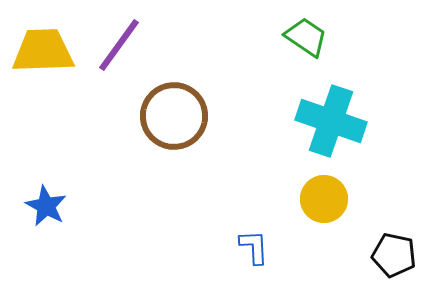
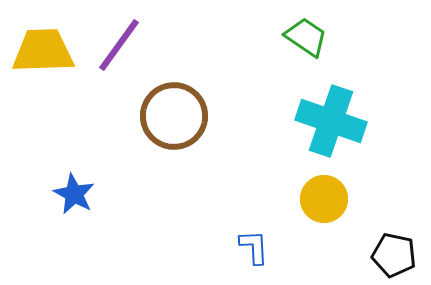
blue star: moved 28 px right, 12 px up
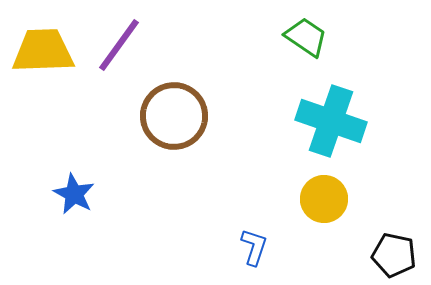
blue L-shape: rotated 21 degrees clockwise
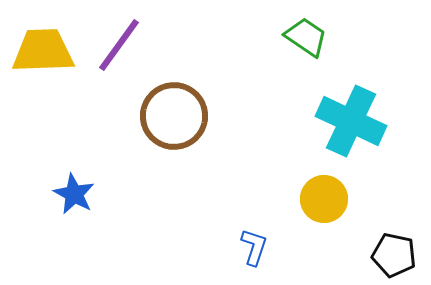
cyan cross: moved 20 px right; rotated 6 degrees clockwise
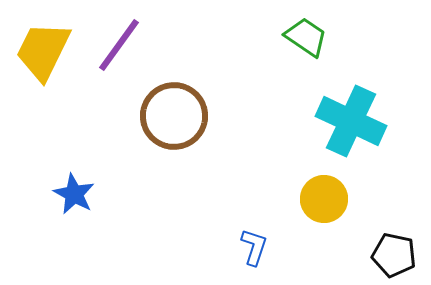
yellow trapezoid: rotated 62 degrees counterclockwise
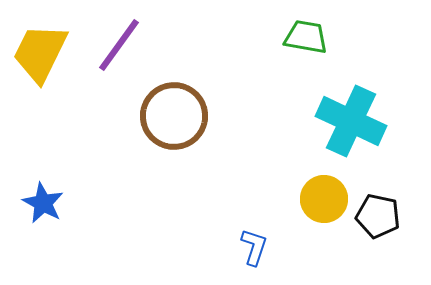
green trapezoid: rotated 24 degrees counterclockwise
yellow trapezoid: moved 3 px left, 2 px down
blue star: moved 31 px left, 9 px down
black pentagon: moved 16 px left, 39 px up
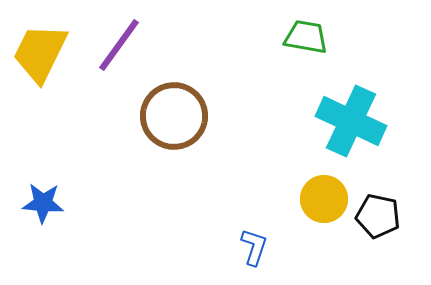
blue star: rotated 24 degrees counterclockwise
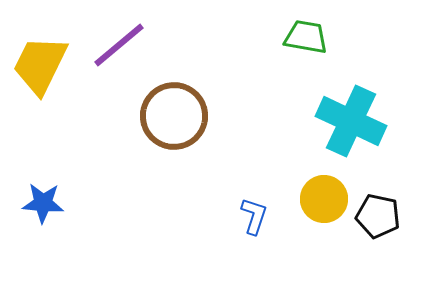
purple line: rotated 14 degrees clockwise
yellow trapezoid: moved 12 px down
blue L-shape: moved 31 px up
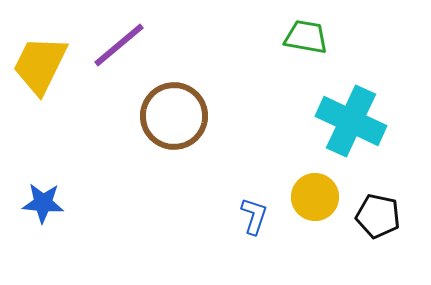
yellow circle: moved 9 px left, 2 px up
